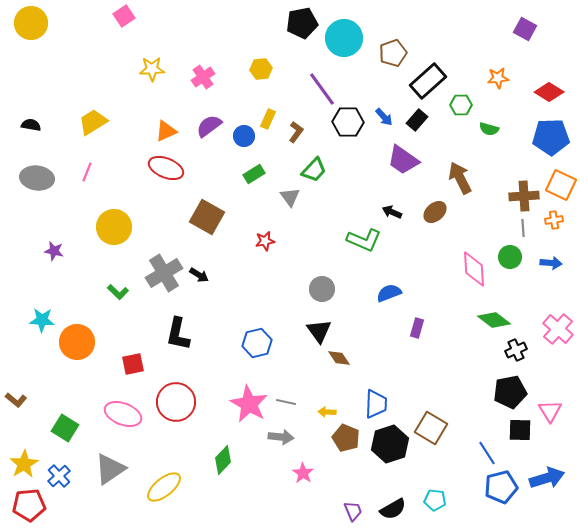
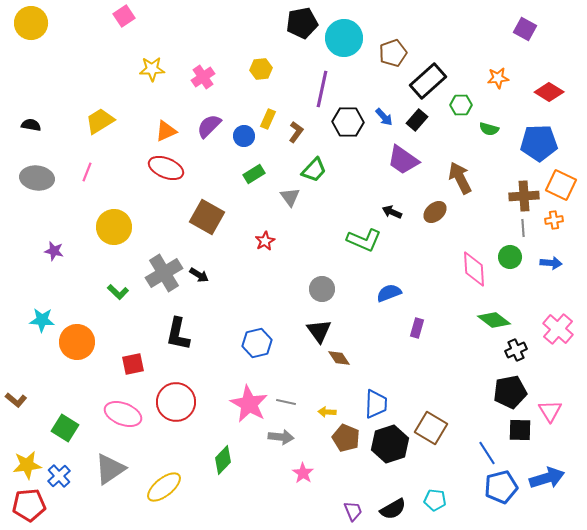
purple line at (322, 89): rotated 48 degrees clockwise
yellow trapezoid at (93, 122): moved 7 px right, 1 px up
purple semicircle at (209, 126): rotated 8 degrees counterclockwise
blue pentagon at (551, 137): moved 12 px left, 6 px down
red star at (265, 241): rotated 18 degrees counterclockwise
yellow star at (24, 464): moved 3 px right, 1 px down; rotated 24 degrees clockwise
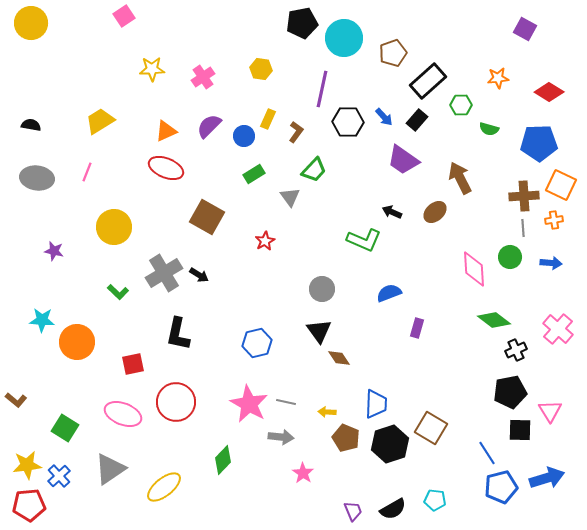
yellow hexagon at (261, 69): rotated 15 degrees clockwise
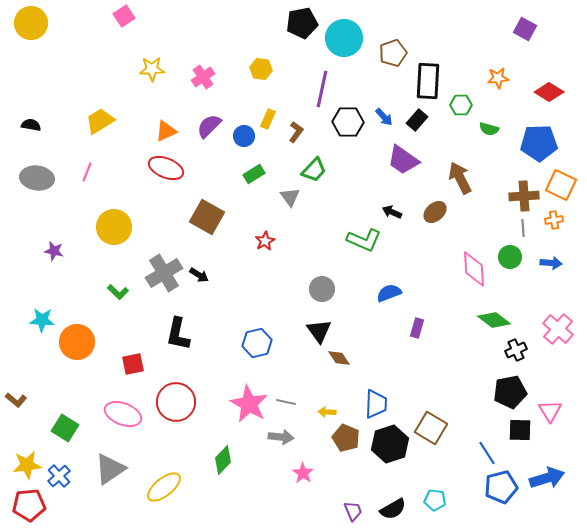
black rectangle at (428, 81): rotated 45 degrees counterclockwise
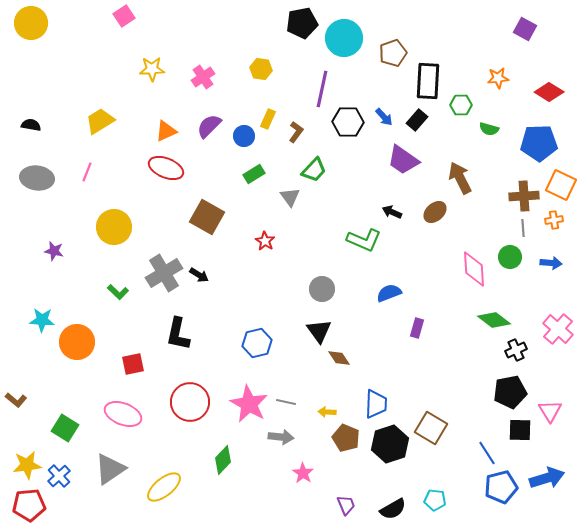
red star at (265, 241): rotated 12 degrees counterclockwise
red circle at (176, 402): moved 14 px right
purple trapezoid at (353, 511): moved 7 px left, 6 px up
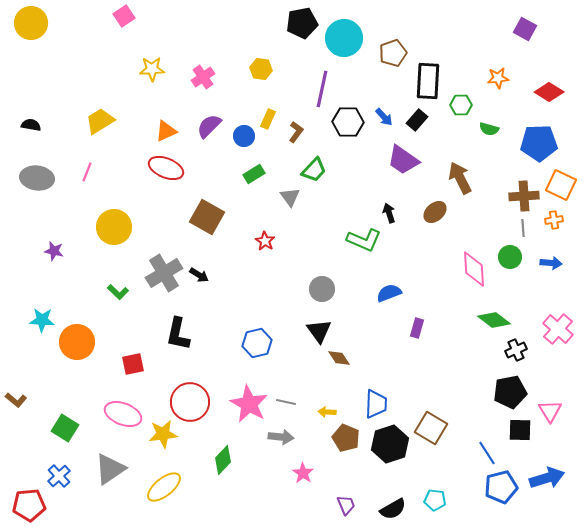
black arrow at (392, 212): moved 3 px left, 1 px down; rotated 48 degrees clockwise
yellow star at (27, 465): moved 136 px right, 31 px up
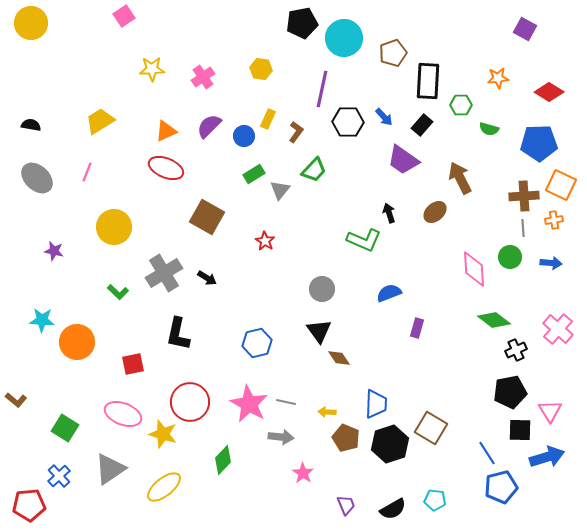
black rectangle at (417, 120): moved 5 px right, 5 px down
gray ellipse at (37, 178): rotated 36 degrees clockwise
gray triangle at (290, 197): moved 10 px left, 7 px up; rotated 15 degrees clockwise
black arrow at (199, 275): moved 8 px right, 3 px down
yellow star at (163, 434): rotated 24 degrees clockwise
blue arrow at (547, 478): moved 21 px up
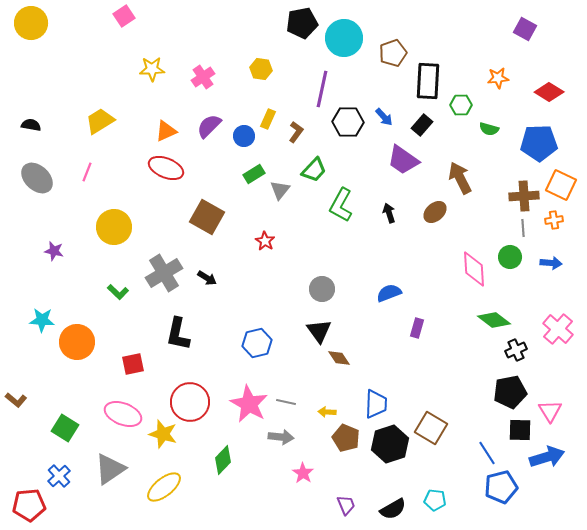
green L-shape at (364, 240): moved 23 px left, 35 px up; rotated 96 degrees clockwise
